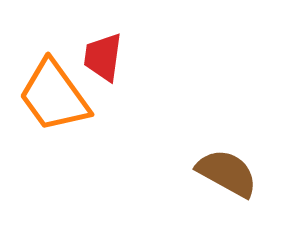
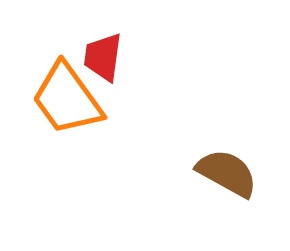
orange trapezoid: moved 13 px right, 3 px down
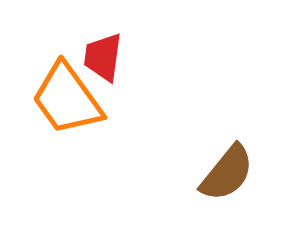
brown semicircle: rotated 100 degrees clockwise
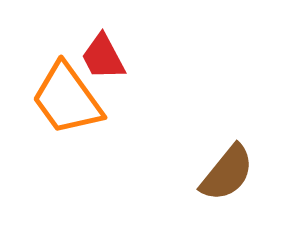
red trapezoid: rotated 36 degrees counterclockwise
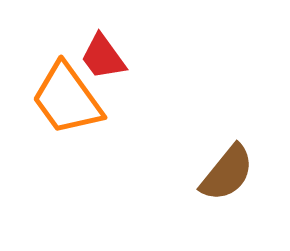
red trapezoid: rotated 8 degrees counterclockwise
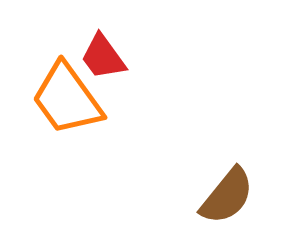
brown semicircle: moved 23 px down
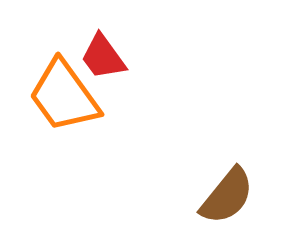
orange trapezoid: moved 3 px left, 3 px up
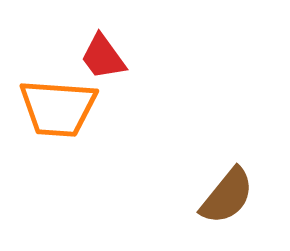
orange trapezoid: moved 6 px left, 12 px down; rotated 50 degrees counterclockwise
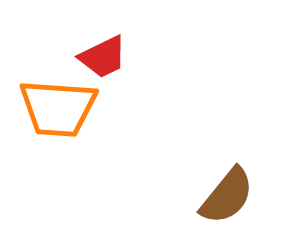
red trapezoid: rotated 80 degrees counterclockwise
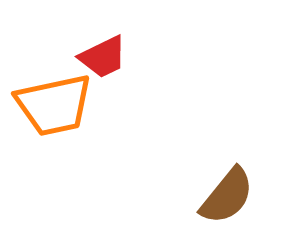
orange trapezoid: moved 4 px left, 3 px up; rotated 16 degrees counterclockwise
